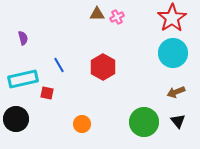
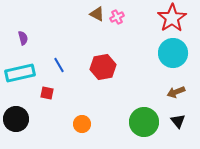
brown triangle: rotated 28 degrees clockwise
red hexagon: rotated 20 degrees clockwise
cyan rectangle: moved 3 px left, 6 px up
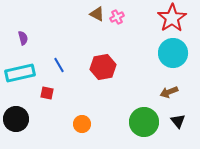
brown arrow: moved 7 px left
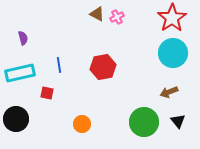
blue line: rotated 21 degrees clockwise
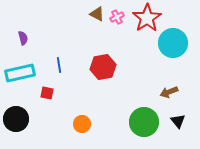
red star: moved 25 px left
cyan circle: moved 10 px up
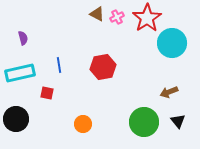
cyan circle: moved 1 px left
orange circle: moved 1 px right
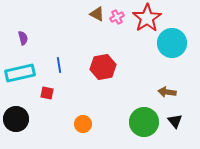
brown arrow: moved 2 px left; rotated 30 degrees clockwise
black triangle: moved 3 px left
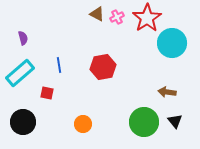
cyan rectangle: rotated 28 degrees counterclockwise
black circle: moved 7 px right, 3 px down
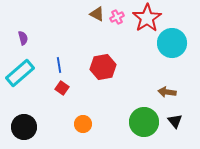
red square: moved 15 px right, 5 px up; rotated 24 degrees clockwise
black circle: moved 1 px right, 5 px down
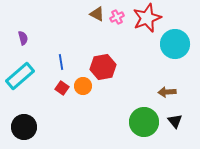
red star: rotated 12 degrees clockwise
cyan circle: moved 3 px right, 1 px down
blue line: moved 2 px right, 3 px up
cyan rectangle: moved 3 px down
brown arrow: rotated 12 degrees counterclockwise
orange circle: moved 38 px up
